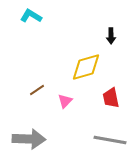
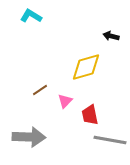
black arrow: rotated 105 degrees clockwise
brown line: moved 3 px right
red trapezoid: moved 21 px left, 17 px down
gray arrow: moved 2 px up
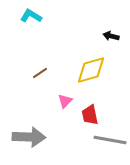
yellow diamond: moved 5 px right, 3 px down
brown line: moved 17 px up
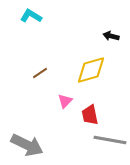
gray arrow: moved 2 px left, 8 px down; rotated 24 degrees clockwise
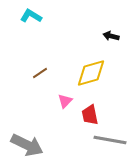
yellow diamond: moved 3 px down
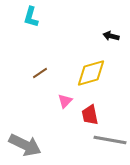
cyan L-shape: moved 1 px down; rotated 105 degrees counterclockwise
gray arrow: moved 2 px left
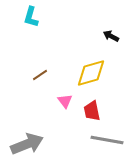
black arrow: rotated 14 degrees clockwise
brown line: moved 2 px down
pink triangle: rotated 21 degrees counterclockwise
red trapezoid: moved 2 px right, 4 px up
gray line: moved 3 px left
gray arrow: moved 2 px right, 1 px up; rotated 48 degrees counterclockwise
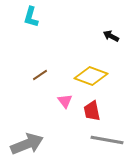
yellow diamond: moved 3 px down; rotated 36 degrees clockwise
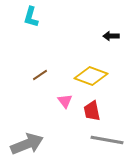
black arrow: rotated 28 degrees counterclockwise
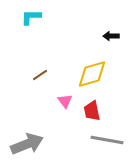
cyan L-shape: rotated 75 degrees clockwise
yellow diamond: moved 1 px right, 2 px up; rotated 36 degrees counterclockwise
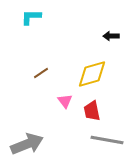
brown line: moved 1 px right, 2 px up
